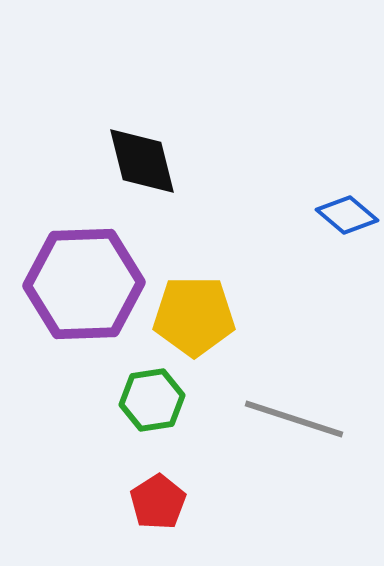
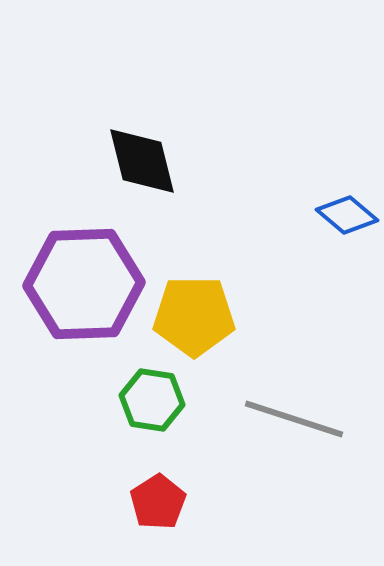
green hexagon: rotated 18 degrees clockwise
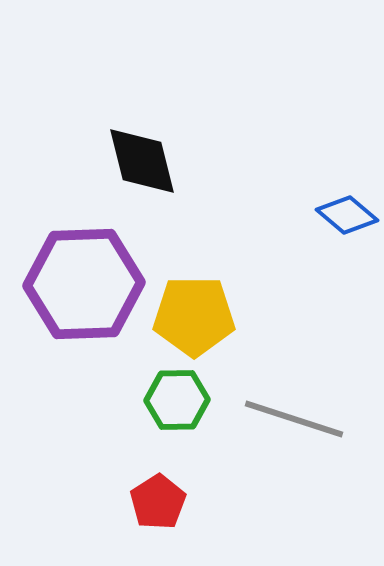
green hexagon: moved 25 px right; rotated 10 degrees counterclockwise
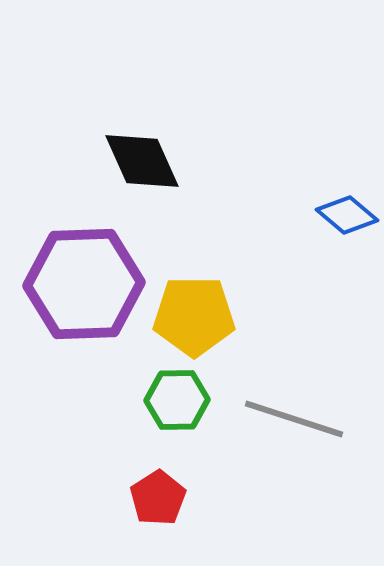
black diamond: rotated 10 degrees counterclockwise
red pentagon: moved 4 px up
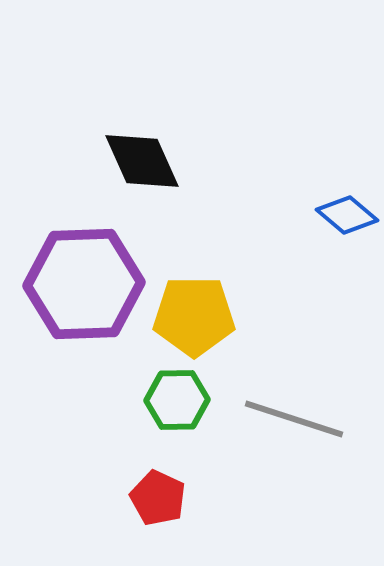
red pentagon: rotated 14 degrees counterclockwise
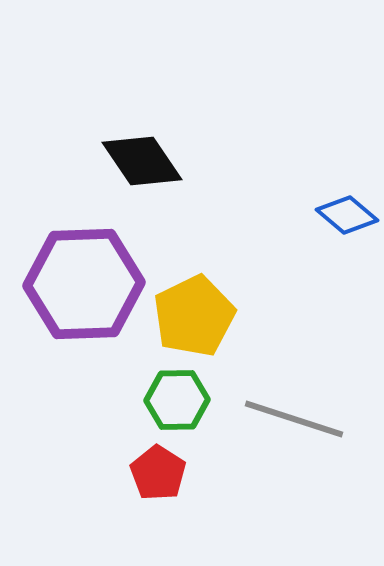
black diamond: rotated 10 degrees counterclockwise
yellow pentagon: rotated 26 degrees counterclockwise
red pentagon: moved 25 px up; rotated 8 degrees clockwise
